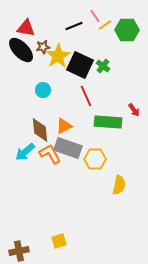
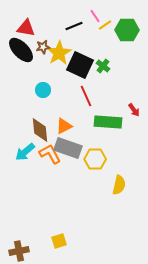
yellow star: moved 1 px right, 3 px up
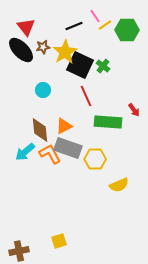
red triangle: moved 1 px up; rotated 42 degrees clockwise
yellow star: moved 6 px right, 1 px up
yellow semicircle: rotated 54 degrees clockwise
